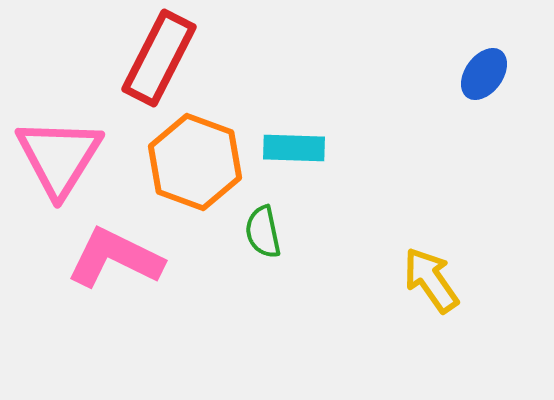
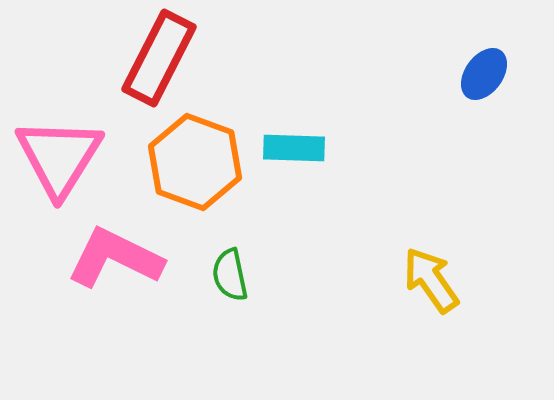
green semicircle: moved 33 px left, 43 px down
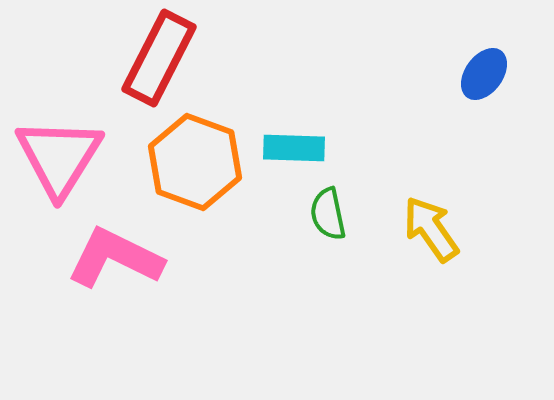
green semicircle: moved 98 px right, 61 px up
yellow arrow: moved 51 px up
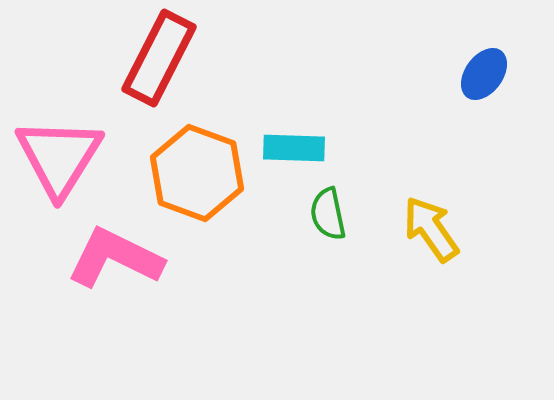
orange hexagon: moved 2 px right, 11 px down
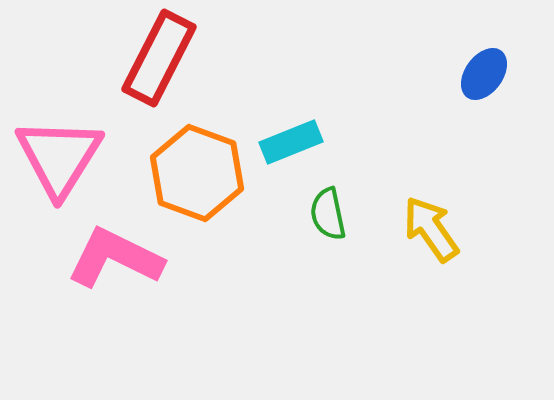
cyan rectangle: moved 3 px left, 6 px up; rotated 24 degrees counterclockwise
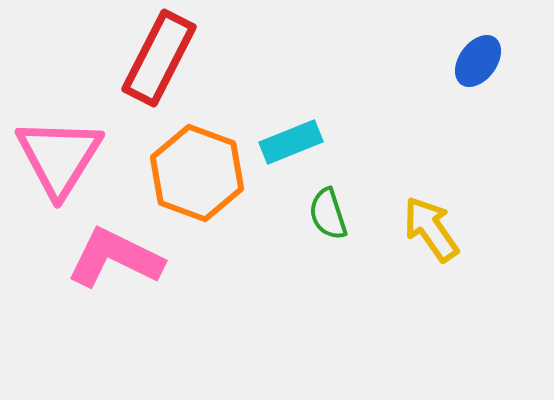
blue ellipse: moved 6 px left, 13 px up
green semicircle: rotated 6 degrees counterclockwise
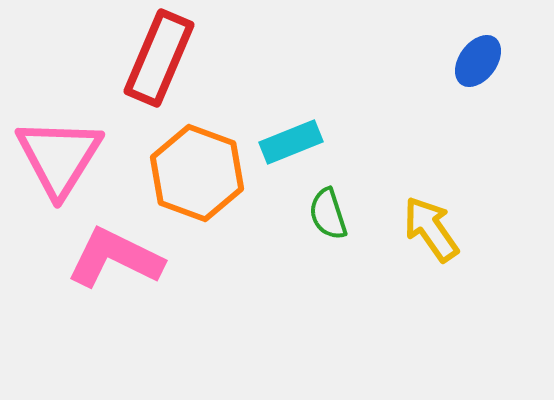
red rectangle: rotated 4 degrees counterclockwise
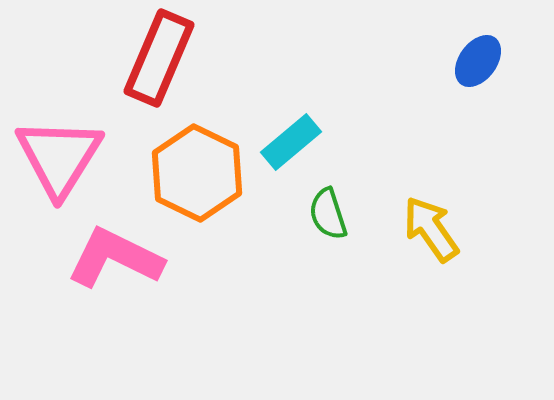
cyan rectangle: rotated 18 degrees counterclockwise
orange hexagon: rotated 6 degrees clockwise
